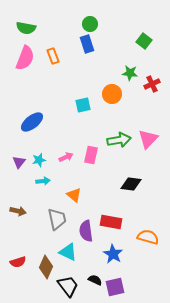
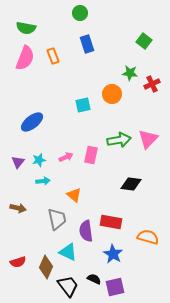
green circle: moved 10 px left, 11 px up
purple triangle: moved 1 px left
brown arrow: moved 3 px up
black semicircle: moved 1 px left, 1 px up
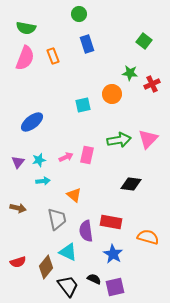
green circle: moved 1 px left, 1 px down
pink rectangle: moved 4 px left
brown diamond: rotated 15 degrees clockwise
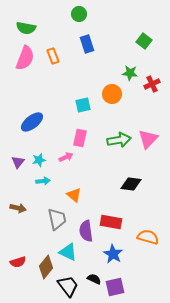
pink rectangle: moved 7 px left, 17 px up
